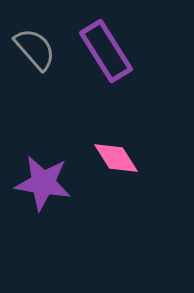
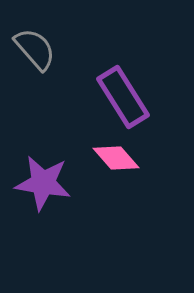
purple rectangle: moved 17 px right, 46 px down
pink diamond: rotated 9 degrees counterclockwise
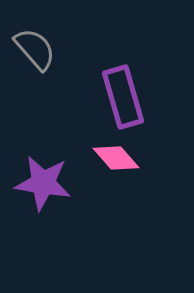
purple rectangle: rotated 16 degrees clockwise
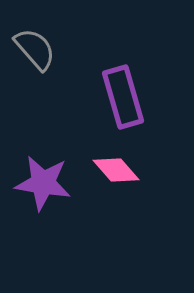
pink diamond: moved 12 px down
